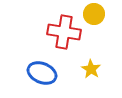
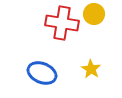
red cross: moved 2 px left, 9 px up
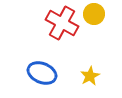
red cross: rotated 20 degrees clockwise
yellow star: moved 1 px left, 7 px down; rotated 12 degrees clockwise
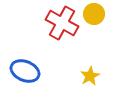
blue ellipse: moved 17 px left, 2 px up
